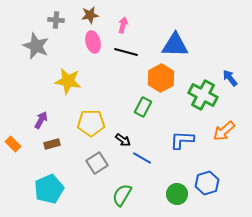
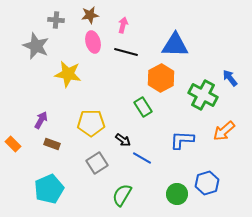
yellow star: moved 7 px up
green rectangle: rotated 60 degrees counterclockwise
brown rectangle: rotated 35 degrees clockwise
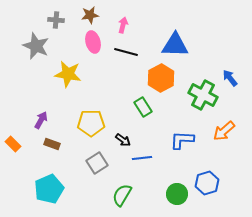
blue line: rotated 36 degrees counterclockwise
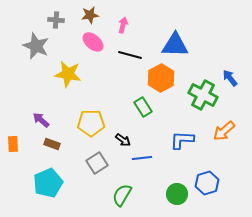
pink ellipse: rotated 35 degrees counterclockwise
black line: moved 4 px right, 3 px down
purple arrow: rotated 78 degrees counterclockwise
orange rectangle: rotated 42 degrees clockwise
cyan pentagon: moved 1 px left, 6 px up
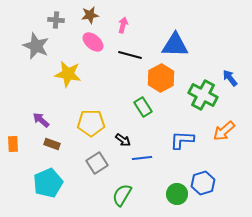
blue hexagon: moved 4 px left
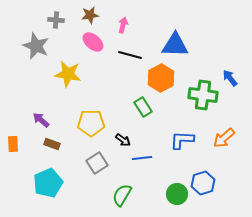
green cross: rotated 20 degrees counterclockwise
orange arrow: moved 7 px down
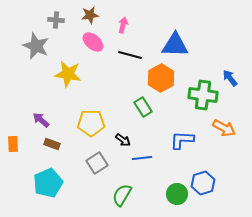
orange arrow: moved 10 px up; rotated 110 degrees counterclockwise
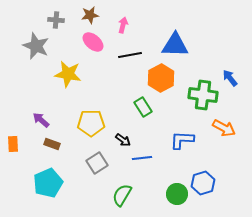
black line: rotated 25 degrees counterclockwise
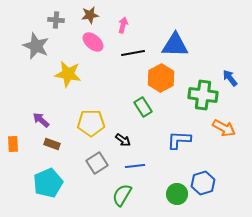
black line: moved 3 px right, 2 px up
blue L-shape: moved 3 px left
blue line: moved 7 px left, 8 px down
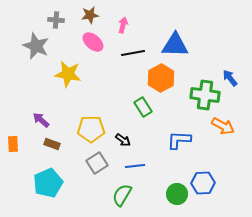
green cross: moved 2 px right
yellow pentagon: moved 6 px down
orange arrow: moved 1 px left, 2 px up
blue hexagon: rotated 15 degrees clockwise
